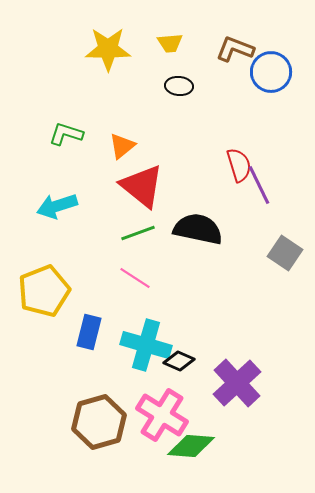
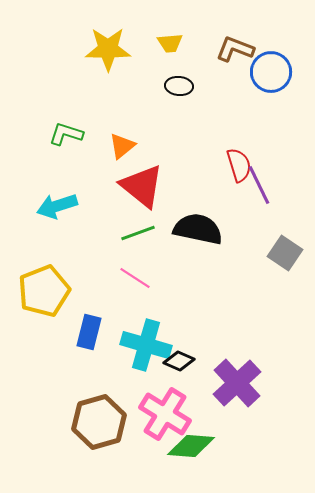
pink cross: moved 3 px right, 1 px up
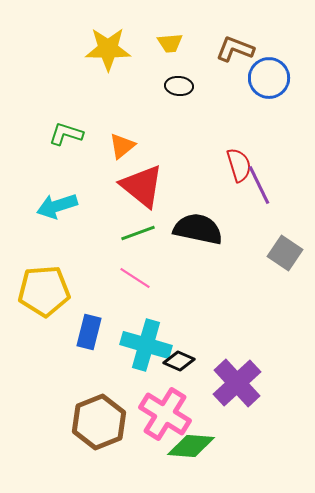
blue circle: moved 2 px left, 6 px down
yellow pentagon: rotated 18 degrees clockwise
brown hexagon: rotated 6 degrees counterclockwise
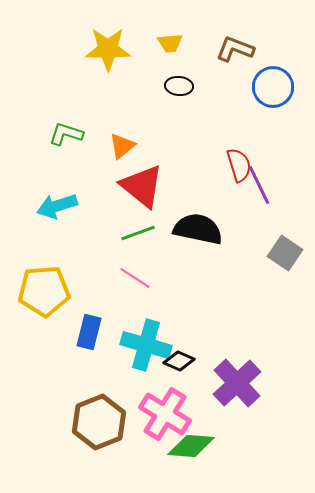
blue circle: moved 4 px right, 9 px down
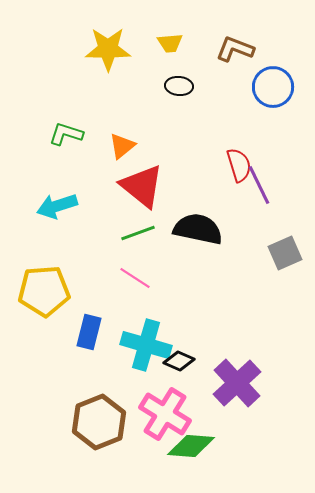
gray square: rotated 32 degrees clockwise
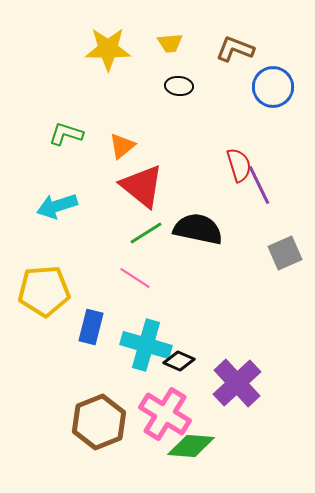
green line: moved 8 px right; rotated 12 degrees counterclockwise
blue rectangle: moved 2 px right, 5 px up
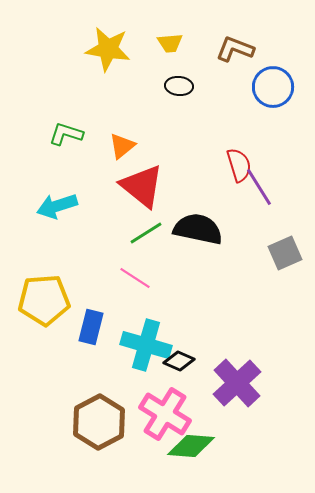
yellow star: rotated 9 degrees clockwise
purple line: moved 2 px down; rotated 6 degrees counterclockwise
yellow pentagon: moved 9 px down
brown hexagon: rotated 6 degrees counterclockwise
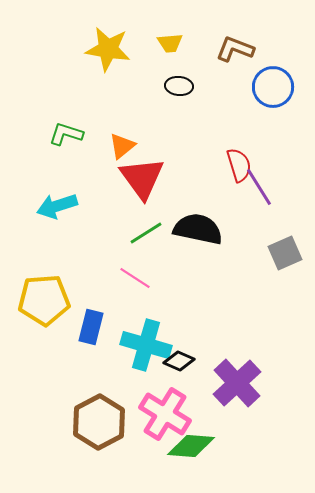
red triangle: moved 8 px up; rotated 15 degrees clockwise
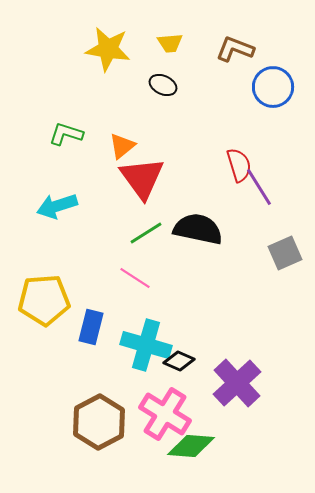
black ellipse: moved 16 px left, 1 px up; rotated 20 degrees clockwise
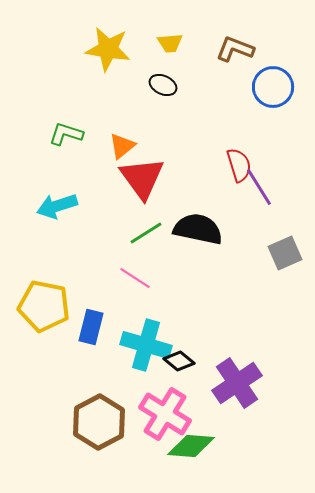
yellow pentagon: moved 6 px down; rotated 15 degrees clockwise
black diamond: rotated 16 degrees clockwise
purple cross: rotated 9 degrees clockwise
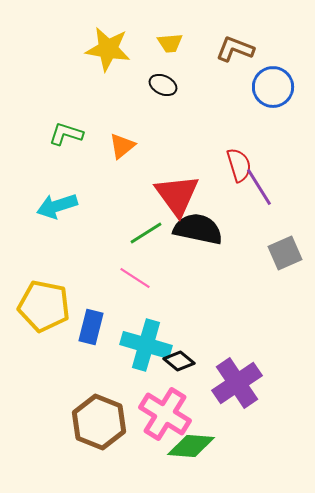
red triangle: moved 35 px right, 17 px down
brown hexagon: rotated 10 degrees counterclockwise
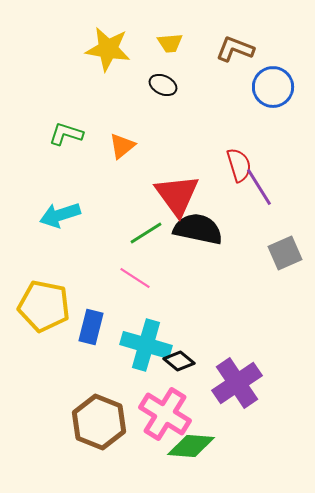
cyan arrow: moved 3 px right, 9 px down
